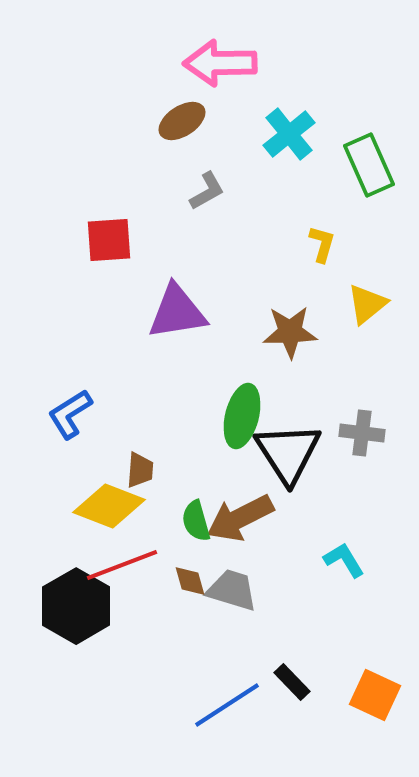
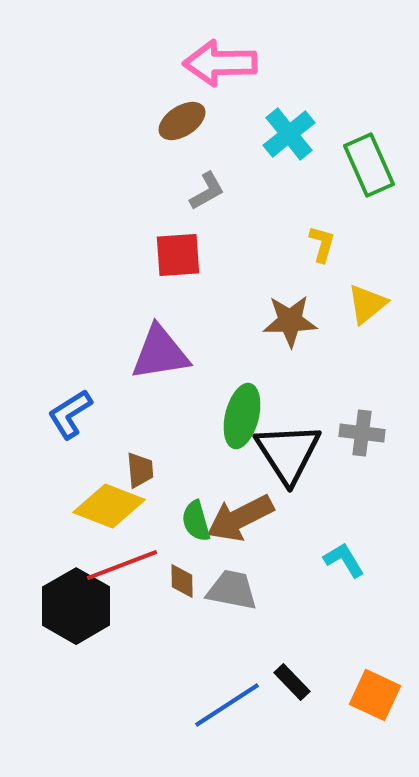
red square: moved 69 px right, 15 px down
purple triangle: moved 17 px left, 41 px down
brown star: moved 11 px up
brown trapezoid: rotated 9 degrees counterclockwise
brown diamond: moved 8 px left; rotated 15 degrees clockwise
gray trapezoid: rotated 6 degrees counterclockwise
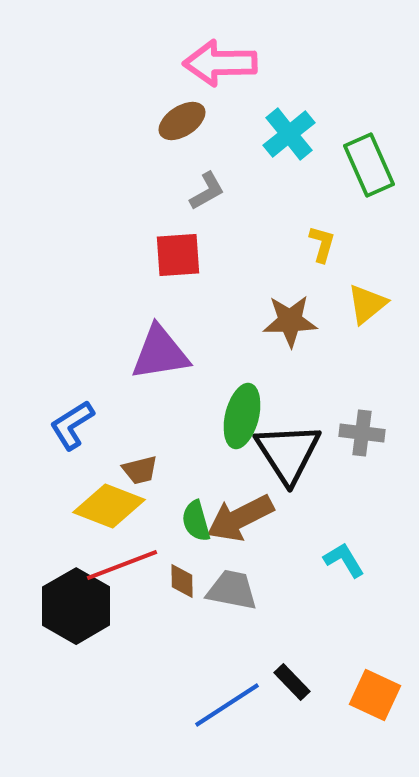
blue L-shape: moved 2 px right, 11 px down
brown trapezoid: rotated 81 degrees clockwise
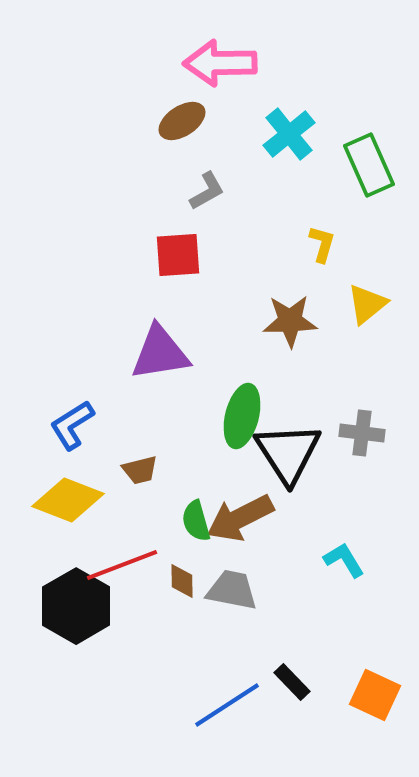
yellow diamond: moved 41 px left, 6 px up
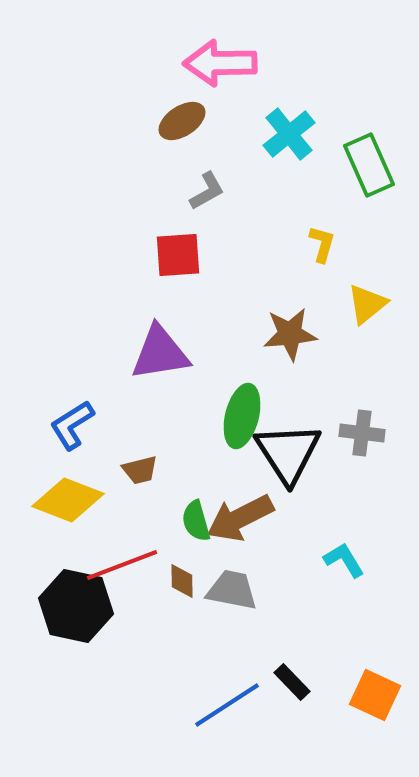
brown star: moved 13 px down; rotated 4 degrees counterclockwise
black hexagon: rotated 18 degrees counterclockwise
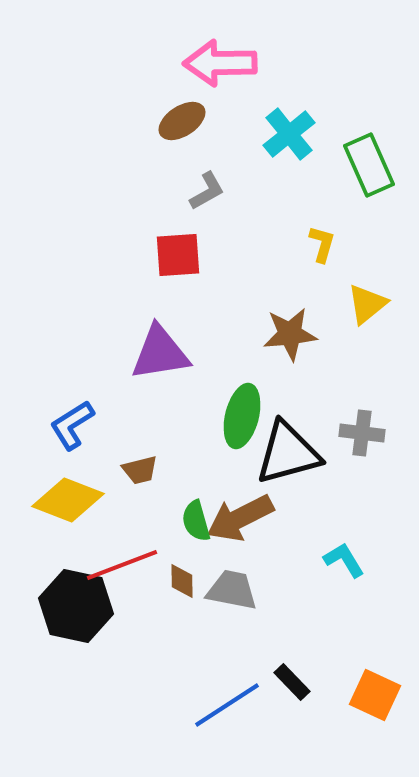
black triangle: rotated 48 degrees clockwise
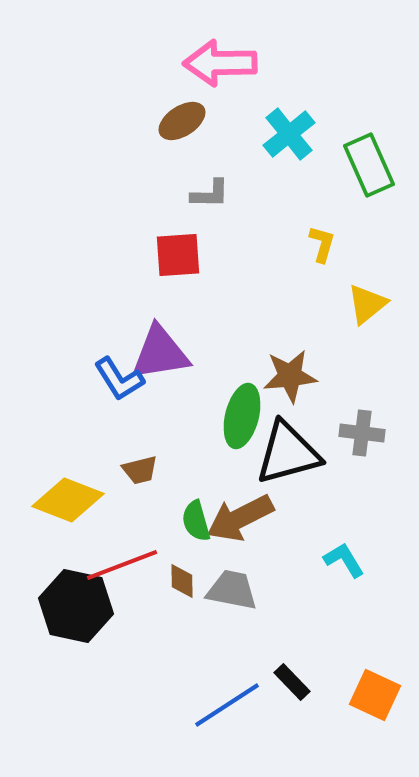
gray L-shape: moved 3 px right, 3 px down; rotated 30 degrees clockwise
brown star: moved 42 px down
blue L-shape: moved 47 px right, 46 px up; rotated 90 degrees counterclockwise
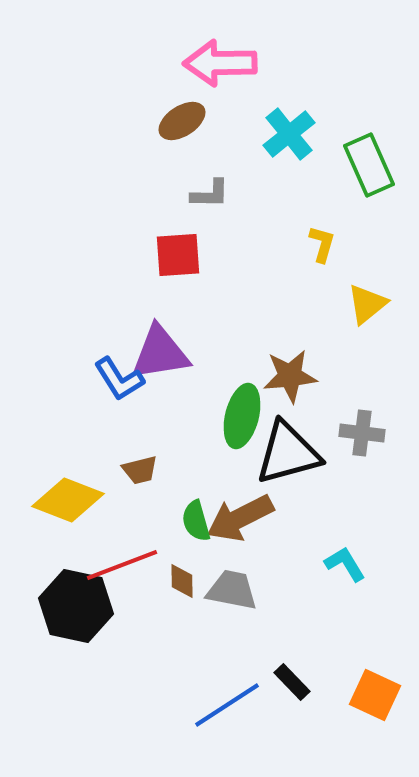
cyan L-shape: moved 1 px right, 4 px down
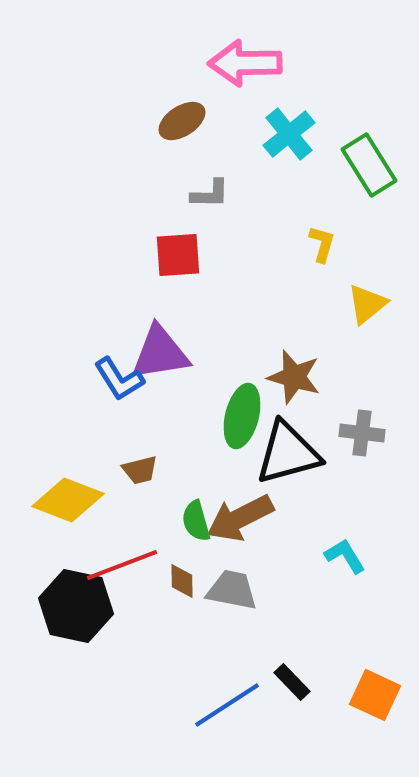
pink arrow: moved 25 px right
green rectangle: rotated 8 degrees counterclockwise
brown star: moved 4 px right, 1 px down; rotated 22 degrees clockwise
cyan L-shape: moved 8 px up
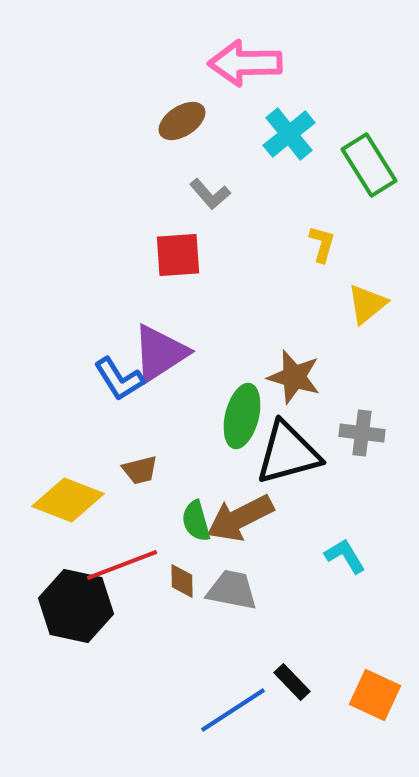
gray L-shape: rotated 48 degrees clockwise
purple triangle: rotated 24 degrees counterclockwise
blue line: moved 6 px right, 5 px down
